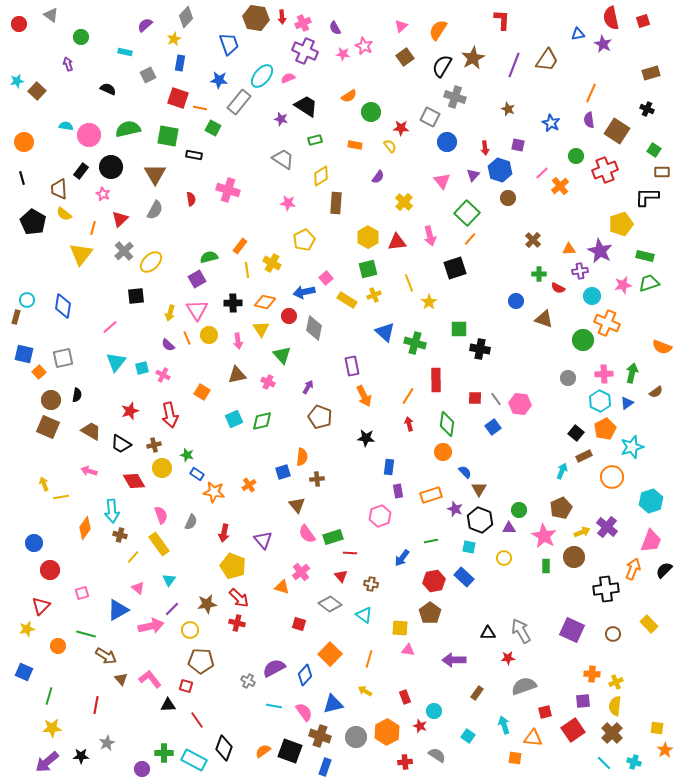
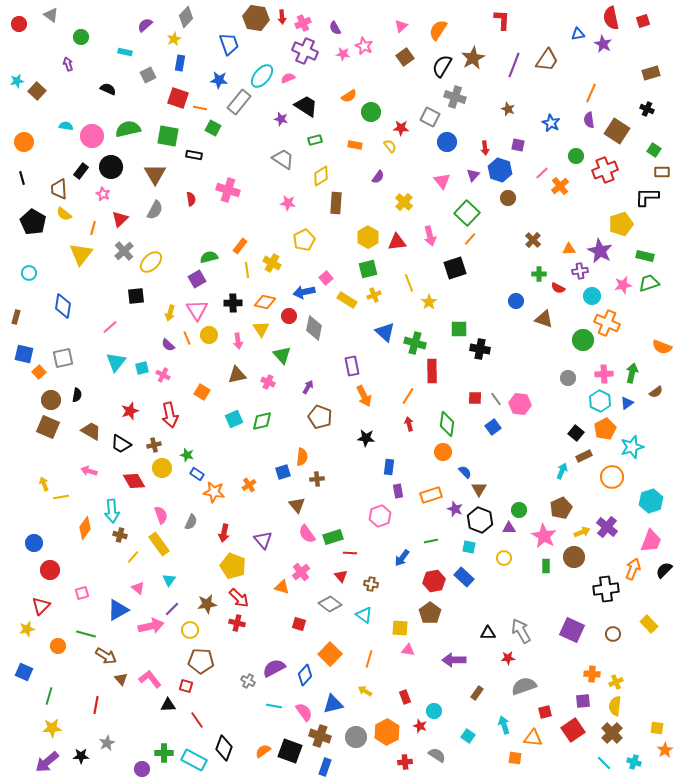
pink circle at (89, 135): moved 3 px right, 1 px down
cyan circle at (27, 300): moved 2 px right, 27 px up
red rectangle at (436, 380): moved 4 px left, 9 px up
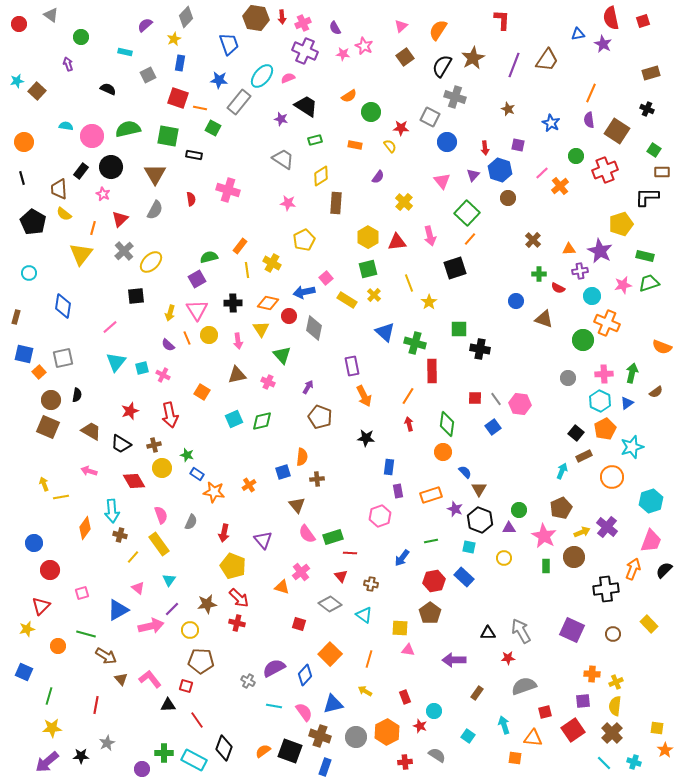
yellow cross at (374, 295): rotated 24 degrees counterclockwise
orange diamond at (265, 302): moved 3 px right, 1 px down
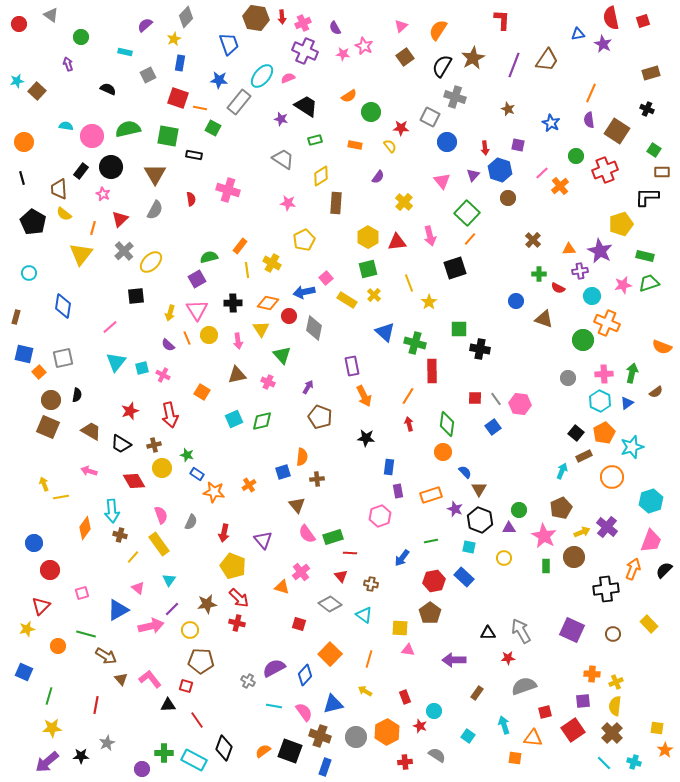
orange pentagon at (605, 429): moved 1 px left, 4 px down
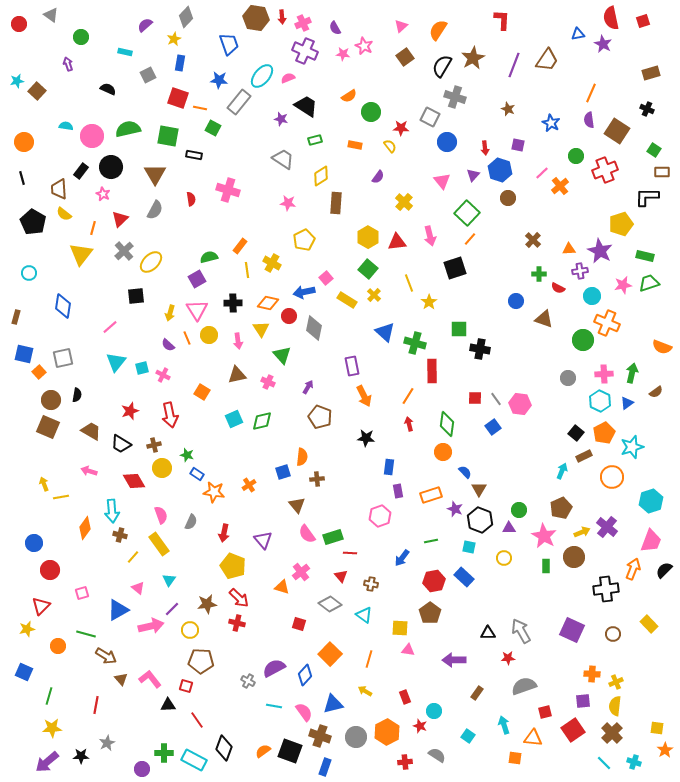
green square at (368, 269): rotated 36 degrees counterclockwise
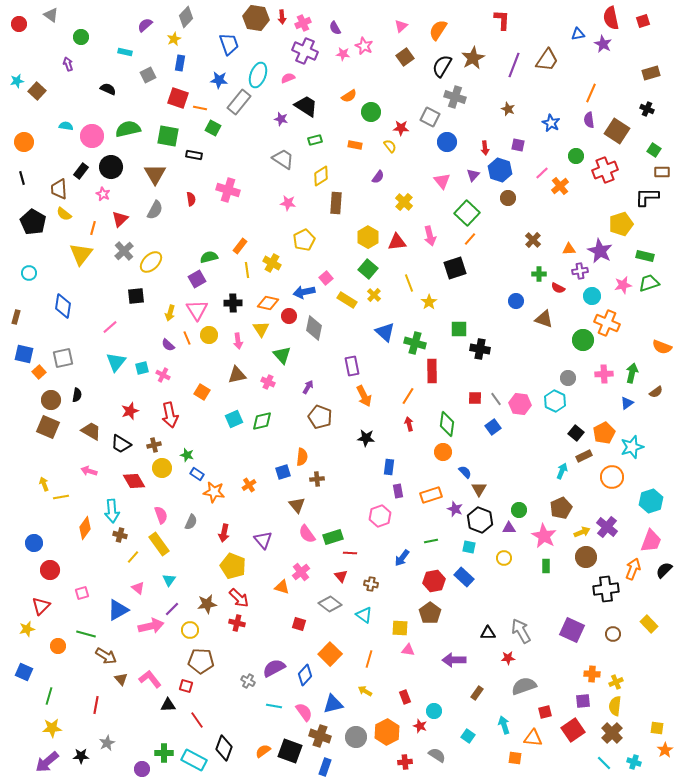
cyan ellipse at (262, 76): moved 4 px left, 1 px up; rotated 20 degrees counterclockwise
cyan hexagon at (600, 401): moved 45 px left
brown circle at (574, 557): moved 12 px right
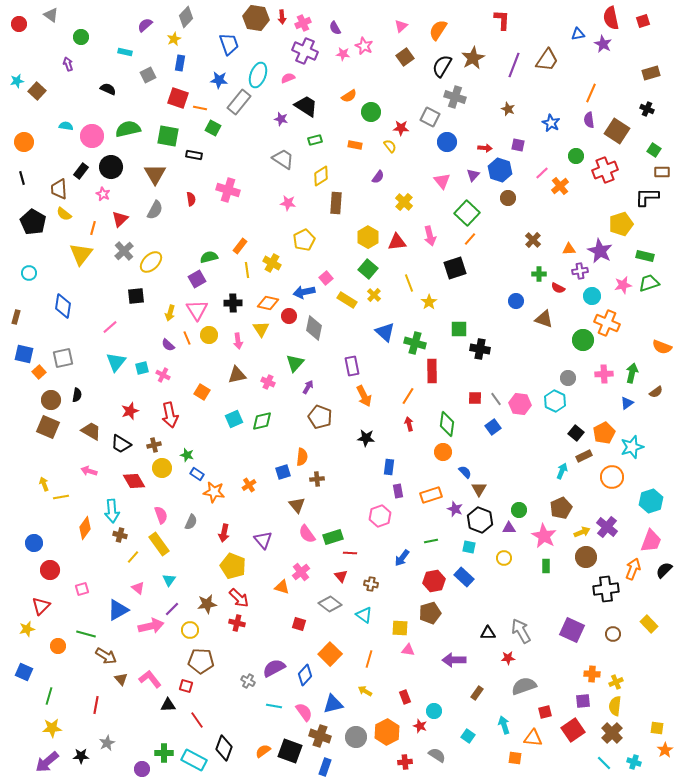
red arrow at (485, 148): rotated 80 degrees counterclockwise
green triangle at (282, 355): moved 13 px right, 8 px down; rotated 24 degrees clockwise
pink square at (82, 593): moved 4 px up
brown pentagon at (430, 613): rotated 20 degrees clockwise
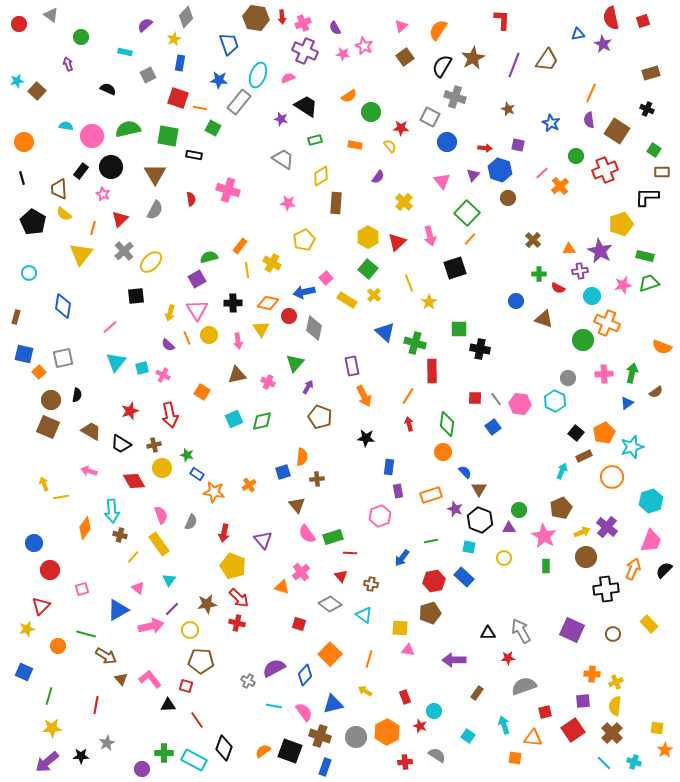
red triangle at (397, 242): rotated 36 degrees counterclockwise
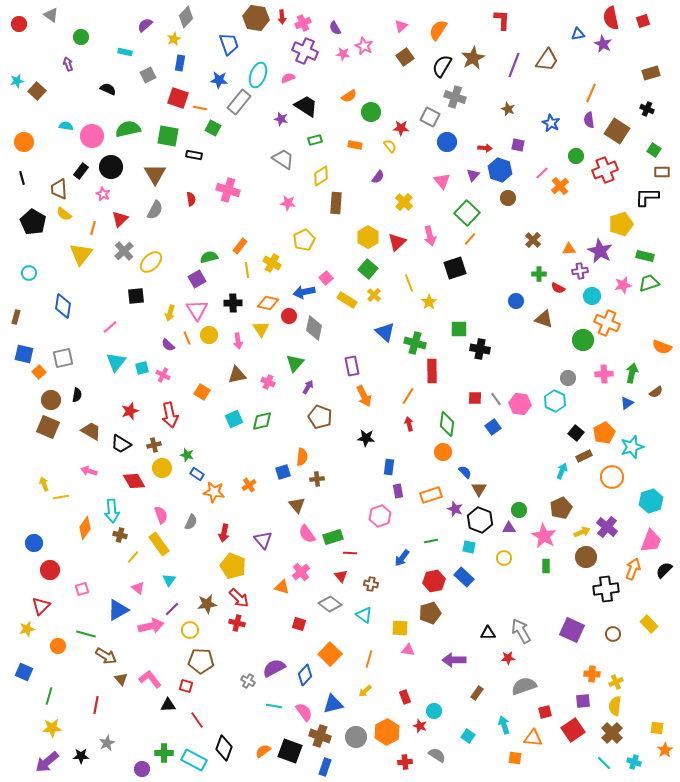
yellow arrow at (365, 691): rotated 72 degrees counterclockwise
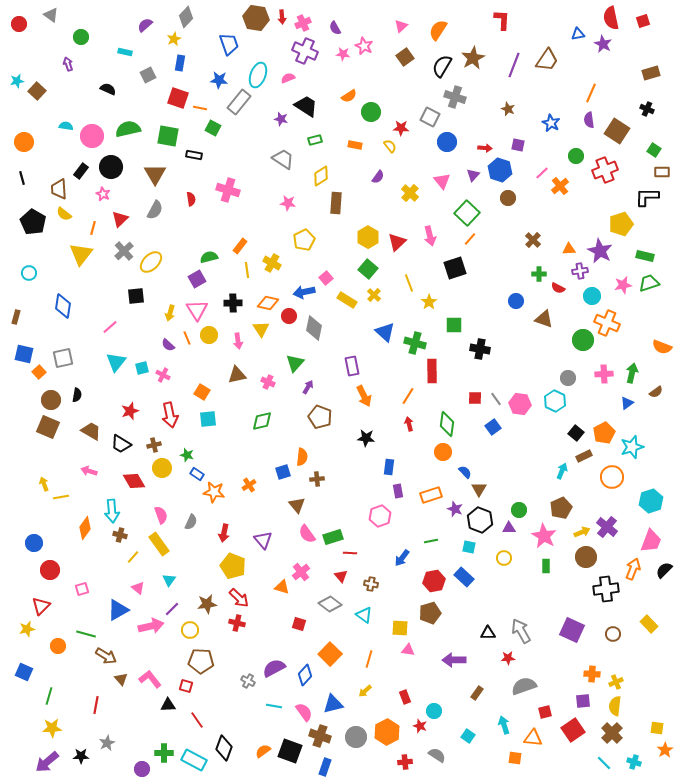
yellow cross at (404, 202): moved 6 px right, 9 px up
green square at (459, 329): moved 5 px left, 4 px up
cyan square at (234, 419): moved 26 px left; rotated 18 degrees clockwise
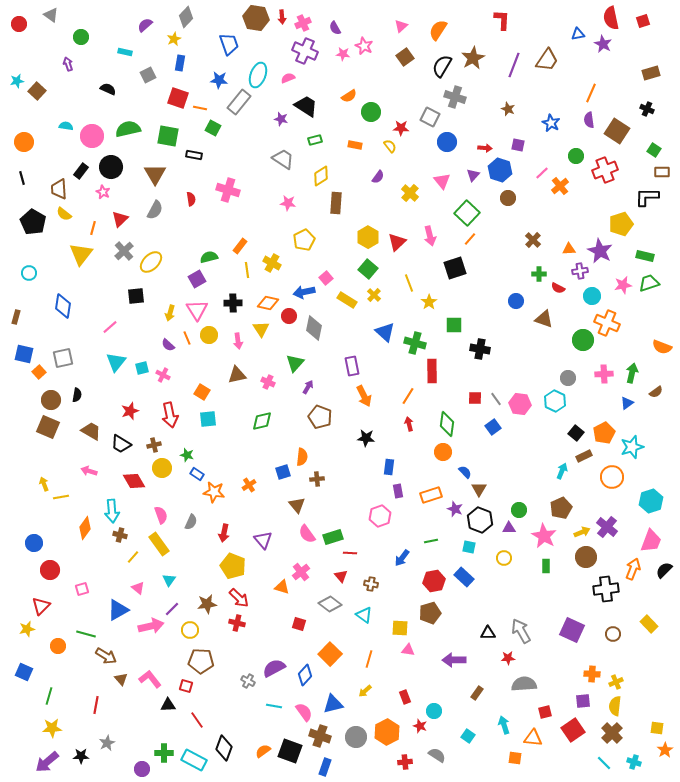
pink star at (103, 194): moved 2 px up
gray semicircle at (524, 686): moved 2 px up; rotated 15 degrees clockwise
